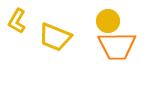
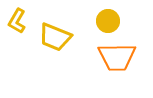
orange trapezoid: moved 11 px down
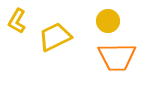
yellow trapezoid: rotated 132 degrees clockwise
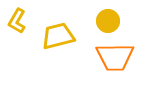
yellow trapezoid: moved 3 px right, 1 px up; rotated 12 degrees clockwise
orange trapezoid: moved 2 px left
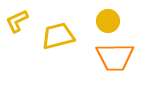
yellow L-shape: rotated 35 degrees clockwise
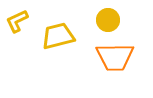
yellow circle: moved 1 px up
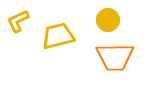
yellow L-shape: moved 1 px right
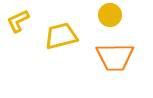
yellow circle: moved 2 px right, 5 px up
yellow trapezoid: moved 3 px right
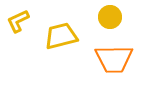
yellow circle: moved 2 px down
orange trapezoid: moved 1 px left, 2 px down
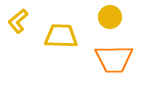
yellow L-shape: rotated 15 degrees counterclockwise
yellow trapezoid: rotated 16 degrees clockwise
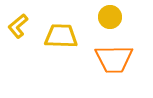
yellow L-shape: moved 5 px down
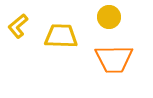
yellow circle: moved 1 px left
